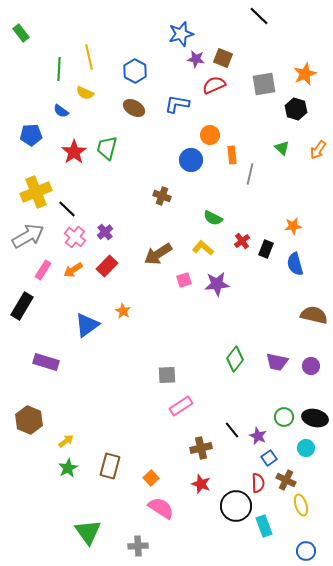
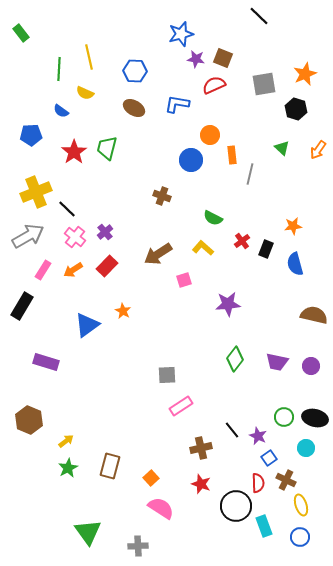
blue hexagon at (135, 71): rotated 25 degrees counterclockwise
purple star at (217, 284): moved 11 px right, 20 px down
blue circle at (306, 551): moved 6 px left, 14 px up
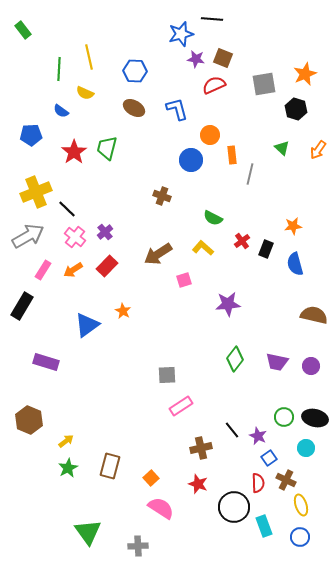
black line at (259, 16): moved 47 px left, 3 px down; rotated 40 degrees counterclockwise
green rectangle at (21, 33): moved 2 px right, 3 px up
blue L-shape at (177, 104): moved 5 px down; rotated 65 degrees clockwise
red star at (201, 484): moved 3 px left
black circle at (236, 506): moved 2 px left, 1 px down
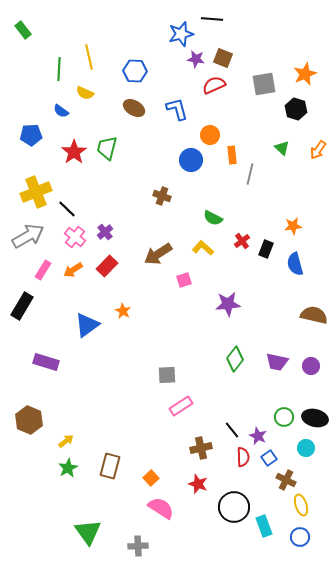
red semicircle at (258, 483): moved 15 px left, 26 px up
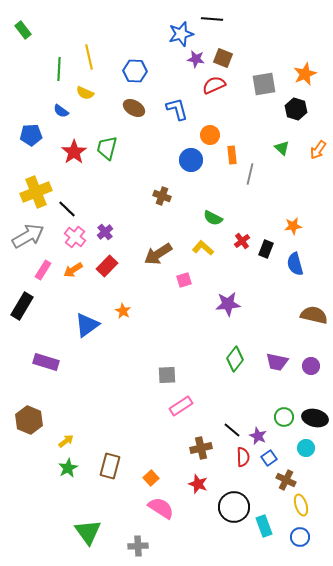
black line at (232, 430): rotated 12 degrees counterclockwise
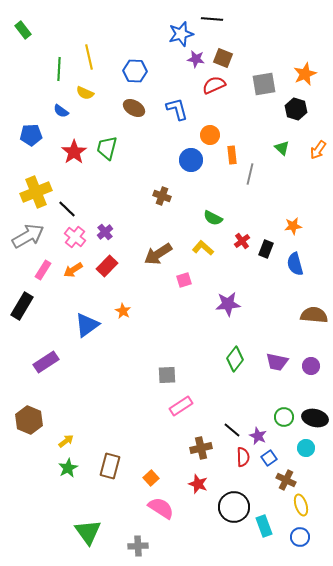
brown semicircle at (314, 315): rotated 8 degrees counterclockwise
purple rectangle at (46, 362): rotated 50 degrees counterclockwise
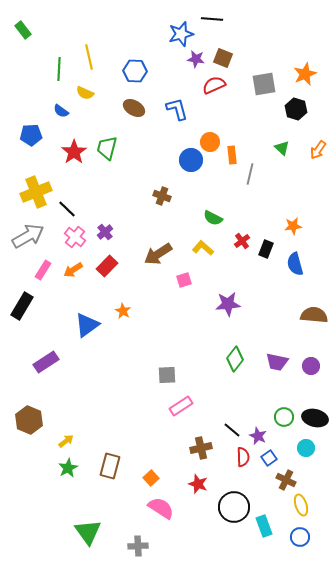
orange circle at (210, 135): moved 7 px down
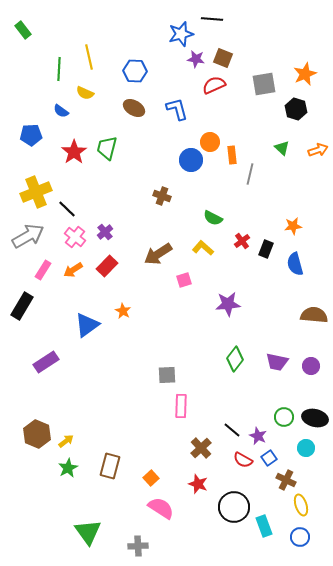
orange arrow at (318, 150): rotated 144 degrees counterclockwise
pink rectangle at (181, 406): rotated 55 degrees counterclockwise
brown hexagon at (29, 420): moved 8 px right, 14 px down
brown cross at (201, 448): rotated 30 degrees counterclockwise
red semicircle at (243, 457): moved 3 px down; rotated 120 degrees clockwise
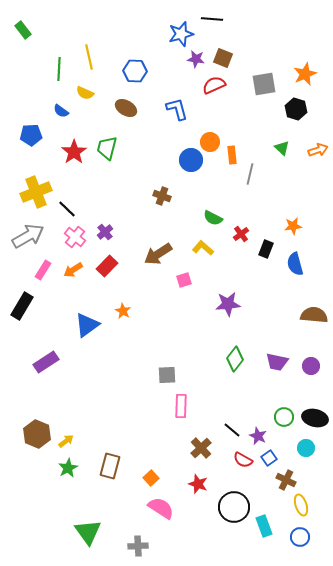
brown ellipse at (134, 108): moved 8 px left
red cross at (242, 241): moved 1 px left, 7 px up
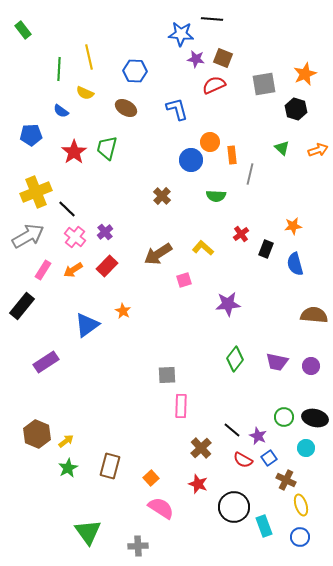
blue star at (181, 34): rotated 20 degrees clockwise
brown cross at (162, 196): rotated 24 degrees clockwise
green semicircle at (213, 218): moved 3 px right, 22 px up; rotated 24 degrees counterclockwise
black rectangle at (22, 306): rotated 8 degrees clockwise
